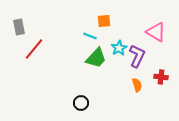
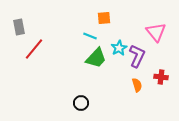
orange square: moved 3 px up
pink triangle: rotated 20 degrees clockwise
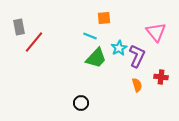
red line: moved 7 px up
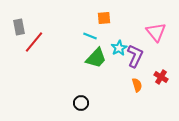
purple L-shape: moved 2 px left
red cross: rotated 24 degrees clockwise
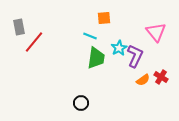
green trapezoid: rotated 35 degrees counterclockwise
orange semicircle: moved 6 px right, 5 px up; rotated 72 degrees clockwise
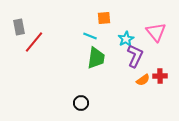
cyan star: moved 7 px right, 9 px up
red cross: moved 1 px left, 1 px up; rotated 32 degrees counterclockwise
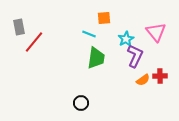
cyan line: moved 1 px left, 2 px up
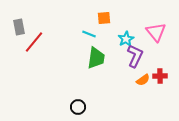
black circle: moved 3 px left, 4 px down
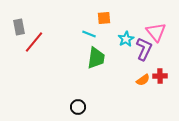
purple L-shape: moved 9 px right, 7 px up
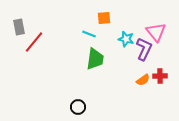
cyan star: rotated 28 degrees counterclockwise
green trapezoid: moved 1 px left, 1 px down
